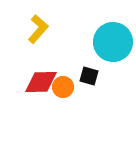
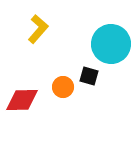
cyan circle: moved 2 px left, 2 px down
red diamond: moved 19 px left, 18 px down
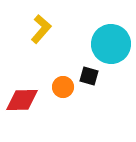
yellow L-shape: moved 3 px right
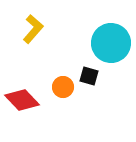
yellow L-shape: moved 8 px left
cyan circle: moved 1 px up
red diamond: rotated 48 degrees clockwise
